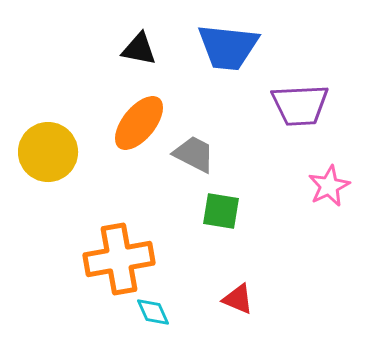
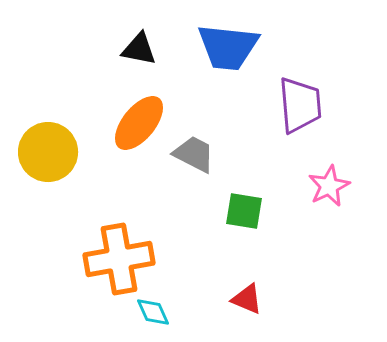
purple trapezoid: rotated 92 degrees counterclockwise
green square: moved 23 px right
red triangle: moved 9 px right
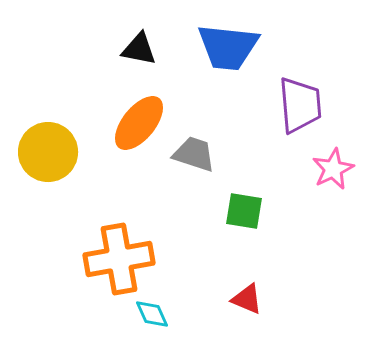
gray trapezoid: rotated 9 degrees counterclockwise
pink star: moved 4 px right, 17 px up
cyan diamond: moved 1 px left, 2 px down
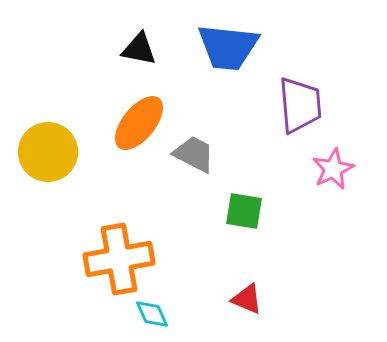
gray trapezoid: rotated 9 degrees clockwise
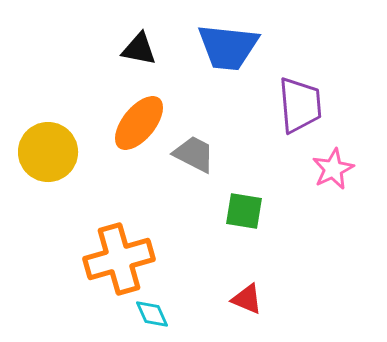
orange cross: rotated 6 degrees counterclockwise
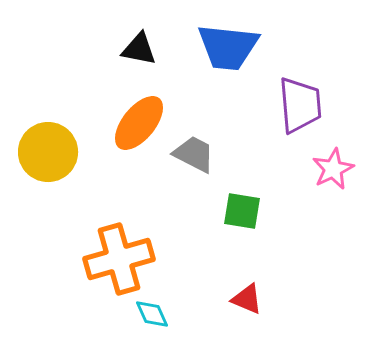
green square: moved 2 px left
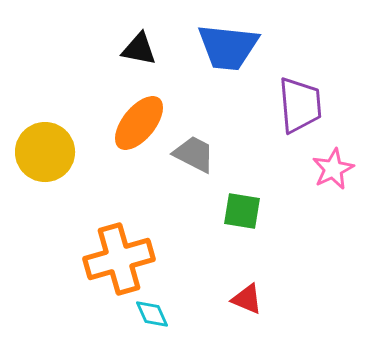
yellow circle: moved 3 px left
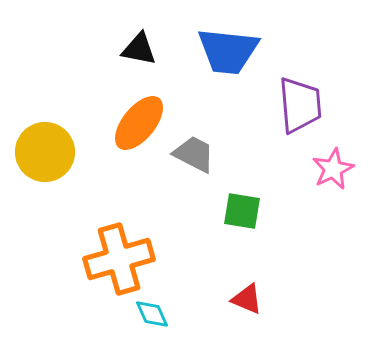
blue trapezoid: moved 4 px down
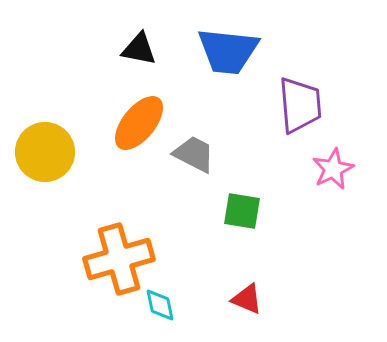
cyan diamond: moved 8 px right, 9 px up; rotated 12 degrees clockwise
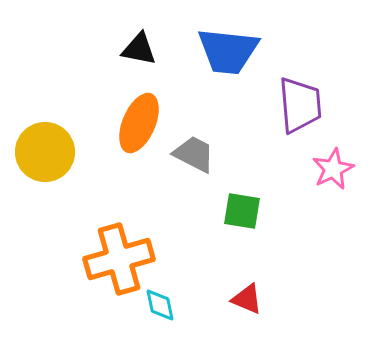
orange ellipse: rotated 16 degrees counterclockwise
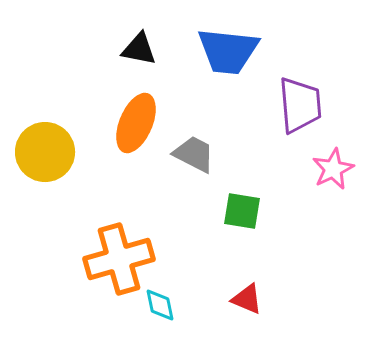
orange ellipse: moved 3 px left
